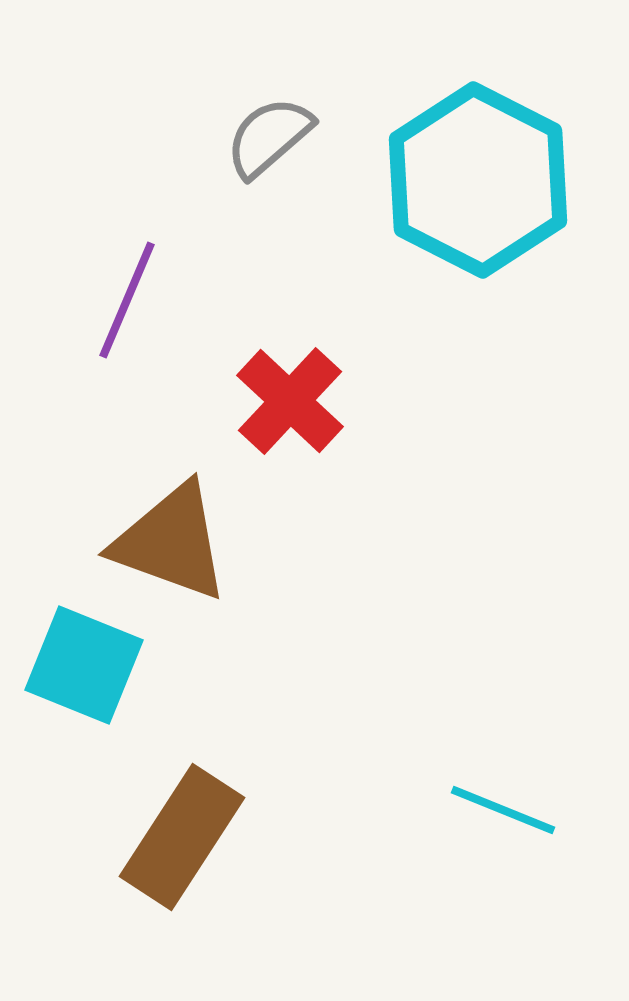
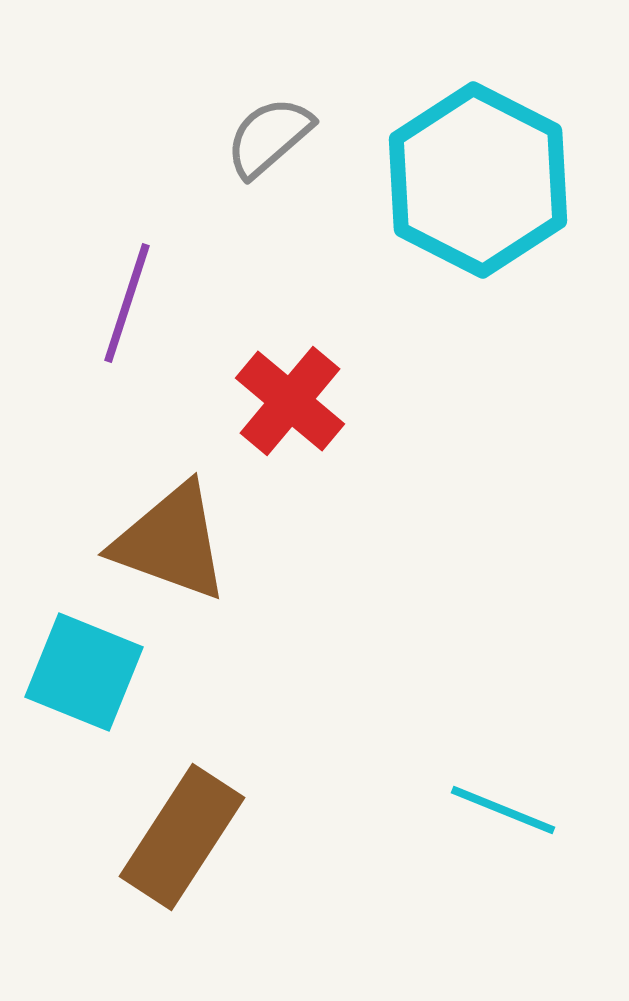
purple line: moved 3 px down; rotated 5 degrees counterclockwise
red cross: rotated 3 degrees counterclockwise
cyan square: moved 7 px down
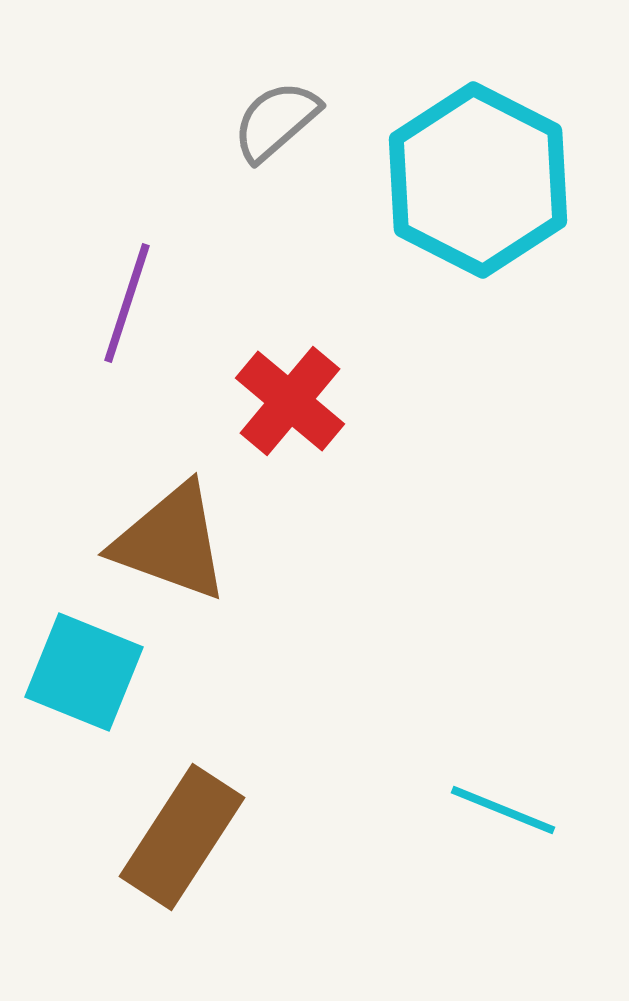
gray semicircle: moved 7 px right, 16 px up
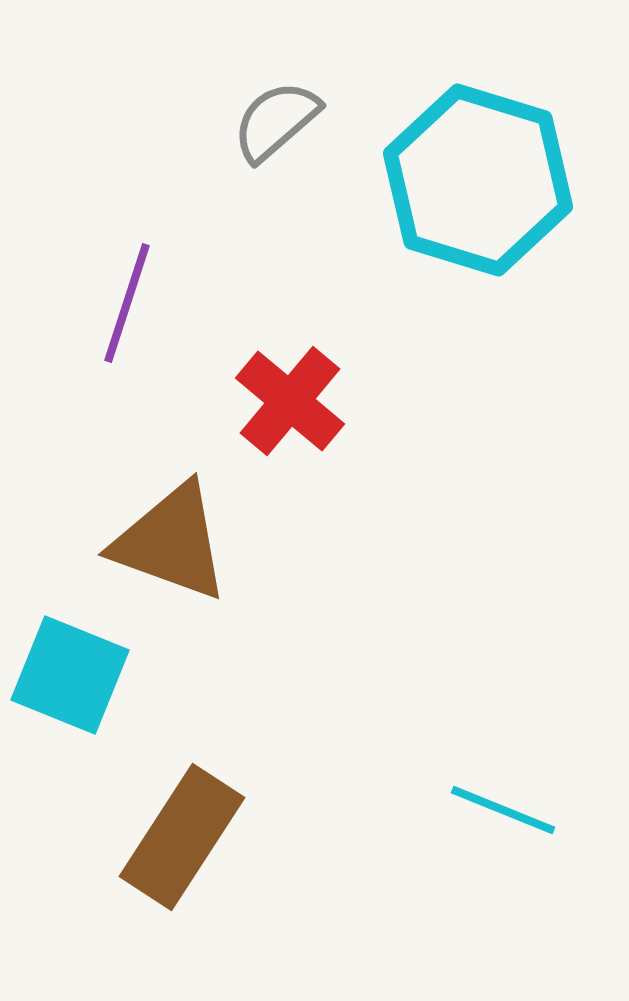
cyan hexagon: rotated 10 degrees counterclockwise
cyan square: moved 14 px left, 3 px down
